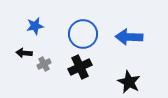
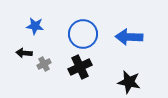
blue star: rotated 18 degrees clockwise
black star: rotated 15 degrees counterclockwise
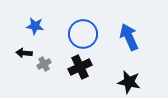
blue arrow: rotated 64 degrees clockwise
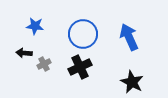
black star: moved 3 px right; rotated 15 degrees clockwise
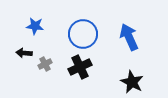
gray cross: moved 1 px right
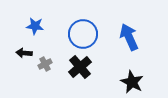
black cross: rotated 15 degrees counterclockwise
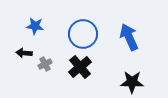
black star: rotated 25 degrees counterclockwise
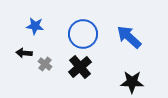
blue arrow: rotated 24 degrees counterclockwise
gray cross: rotated 24 degrees counterclockwise
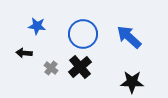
blue star: moved 2 px right
gray cross: moved 6 px right, 4 px down
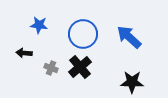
blue star: moved 2 px right, 1 px up
gray cross: rotated 16 degrees counterclockwise
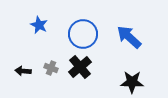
blue star: rotated 18 degrees clockwise
black arrow: moved 1 px left, 18 px down
